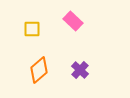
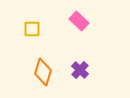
pink rectangle: moved 6 px right
orange diamond: moved 4 px right, 2 px down; rotated 32 degrees counterclockwise
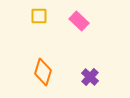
yellow square: moved 7 px right, 13 px up
purple cross: moved 10 px right, 7 px down
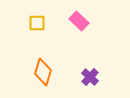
yellow square: moved 2 px left, 7 px down
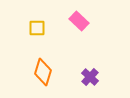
yellow square: moved 5 px down
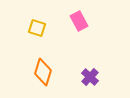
pink rectangle: rotated 18 degrees clockwise
yellow square: rotated 18 degrees clockwise
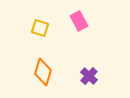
yellow square: moved 3 px right
purple cross: moved 1 px left, 1 px up
